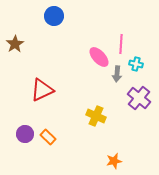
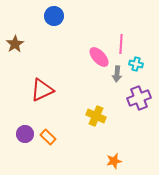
purple cross: rotated 30 degrees clockwise
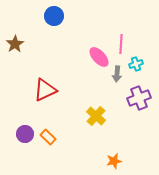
cyan cross: rotated 32 degrees counterclockwise
red triangle: moved 3 px right
yellow cross: rotated 18 degrees clockwise
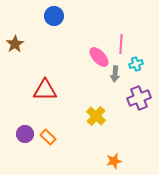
gray arrow: moved 2 px left
red triangle: rotated 25 degrees clockwise
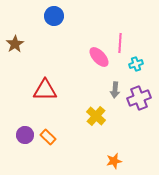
pink line: moved 1 px left, 1 px up
gray arrow: moved 16 px down
purple circle: moved 1 px down
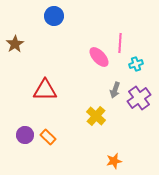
gray arrow: rotated 14 degrees clockwise
purple cross: rotated 15 degrees counterclockwise
